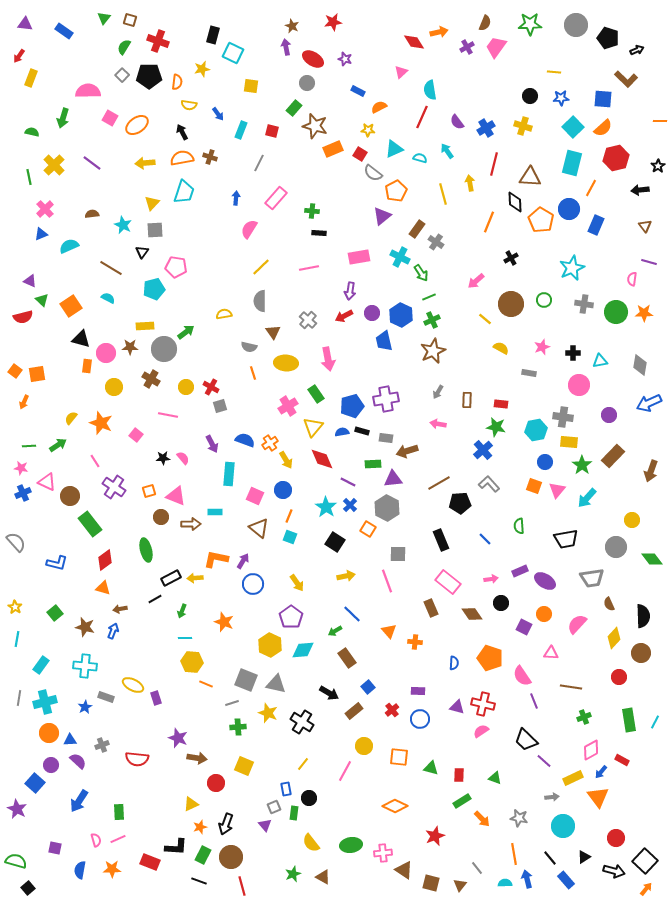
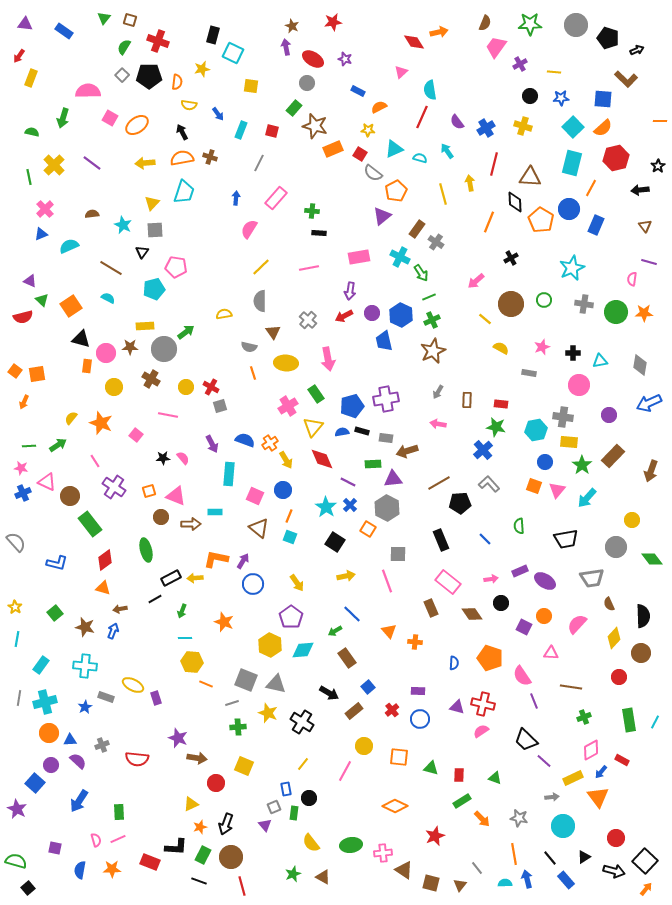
purple cross at (467, 47): moved 53 px right, 17 px down
orange circle at (544, 614): moved 2 px down
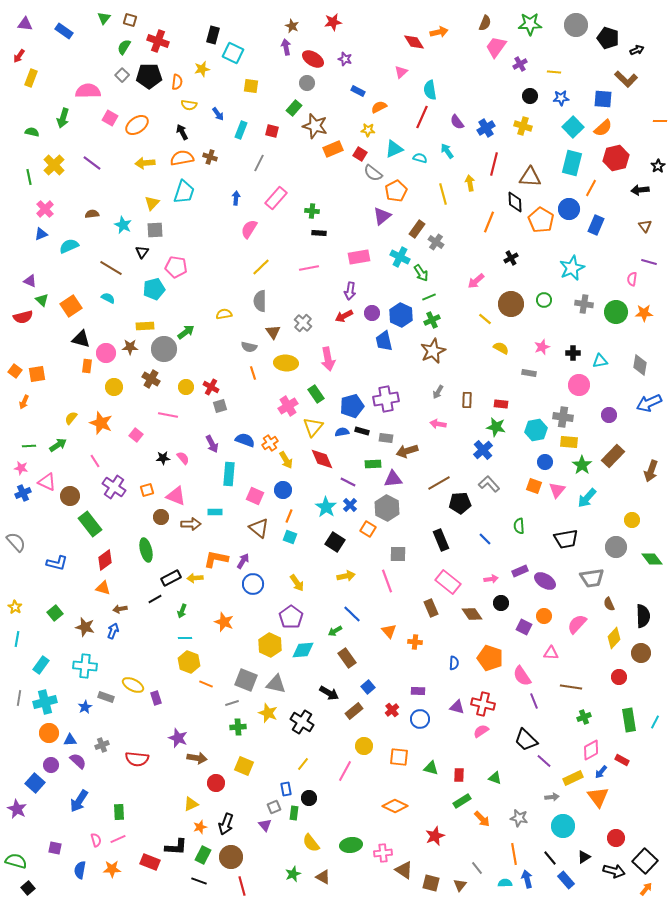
gray cross at (308, 320): moved 5 px left, 3 px down
orange square at (149, 491): moved 2 px left, 1 px up
yellow hexagon at (192, 662): moved 3 px left; rotated 15 degrees clockwise
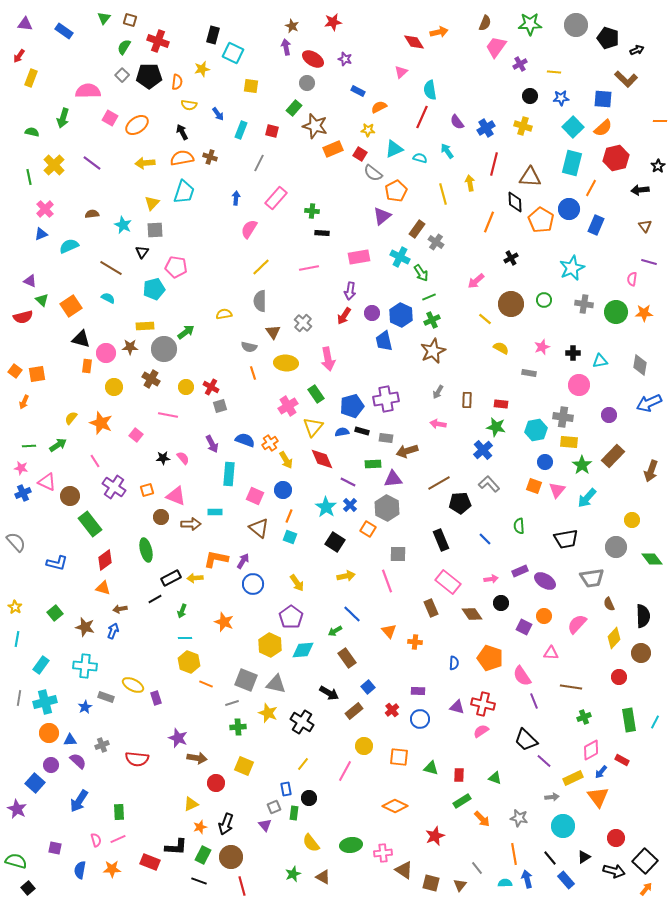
black rectangle at (319, 233): moved 3 px right
red arrow at (344, 316): rotated 30 degrees counterclockwise
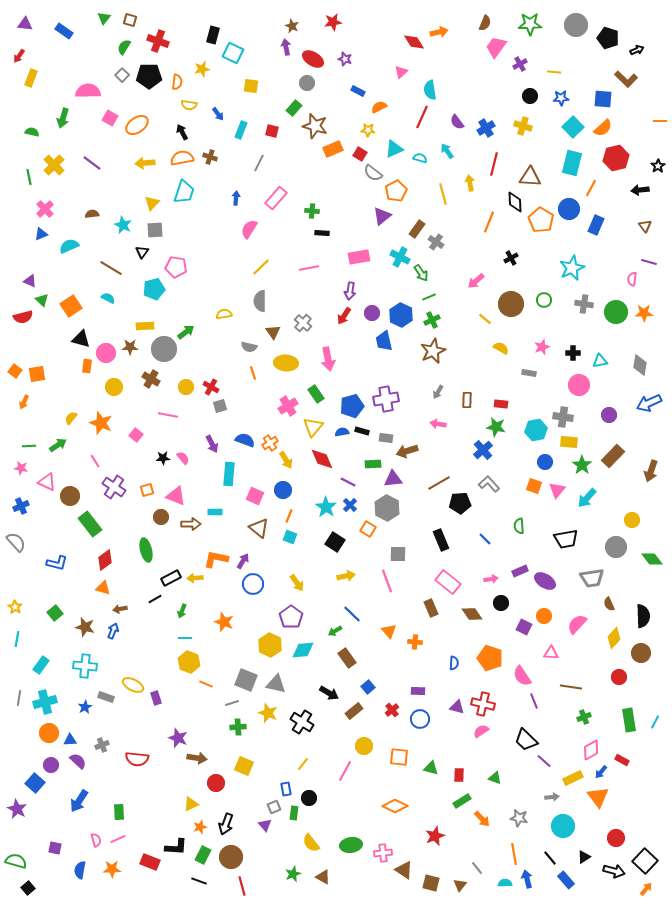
blue cross at (23, 493): moved 2 px left, 13 px down
